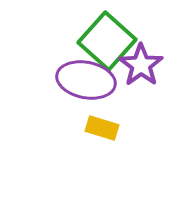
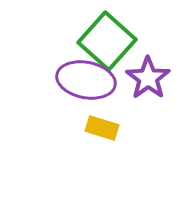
purple star: moved 7 px right, 13 px down
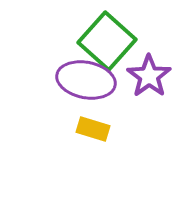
purple star: moved 1 px right, 2 px up
yellow rectangle: moved 9 px left, 1 px down
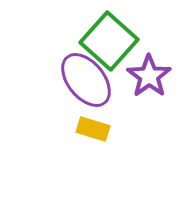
green square: moved 2 px right
purple ellipse: rotated 40 degrees clockwise
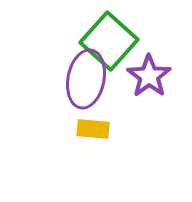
purple ellipse: moved 1 px up; rotated 50 degrees clockwise
yellow rectangle: rotated 12 degrees counterclockwise
